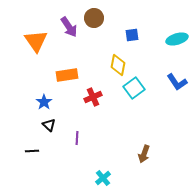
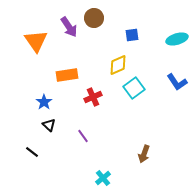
yellow diamond: rotated 55 degrees clockwise
purple line: moved 6 px right, 2 px up; rotated 40 degrees counterclockwise
black line: moved 1 px down; rotated 40 degrees clockwise
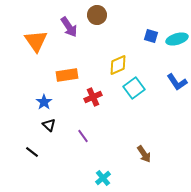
brown circle: moved 3 px right, 3 px up
blue square: moved 19 px right, 1 px down; rotated 24 degrees clockwise
brown arrow: rotated 54 degrees counterclockwise
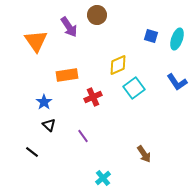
cyan ellipse: rotated 55 degrees counterclockwise
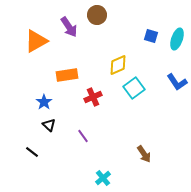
orange triangle: rotated 35 degrees clockwise
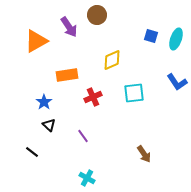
cyan ellipse: moved 1 px left
yellow diamond: moved 6 px left, 5 px up
cyan square: moved 5 px down; rotated 30 degrees clockwise
cyan cross: moved 16 px left; rotated 21 degrees counterclockwise
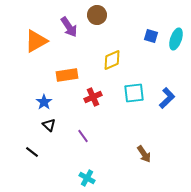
blue L-shape: moved 10 px left, 16 px down; rotated 100 degrees counterclockwise
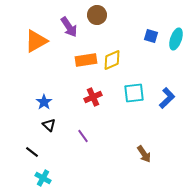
orange rectangle: moved 19 px right, 15 px up
cyan cross: moved 44 px left
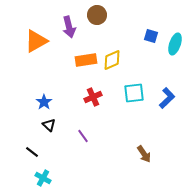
purple arrow: rotated 20 degrees clockwise
cyan ellipse: moved 1 px left, 5 px down
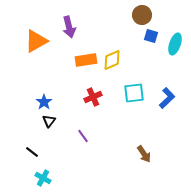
brown circle: moved 45 px right
black triangle: moved 4 px up; rotated 24 degrees clockwise
